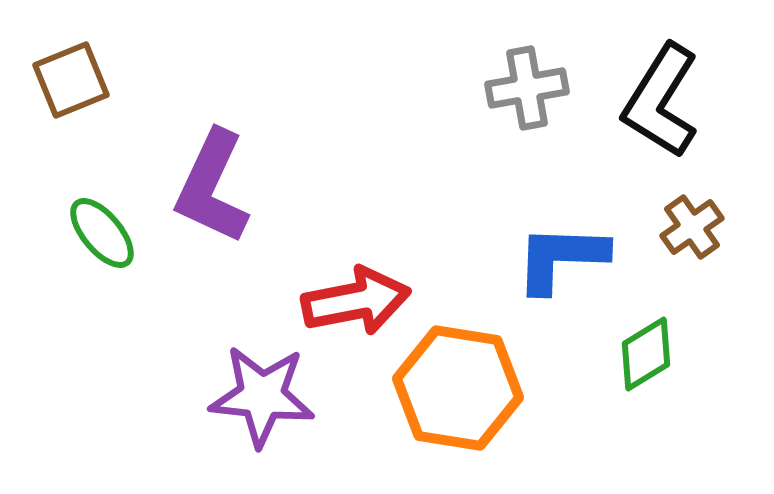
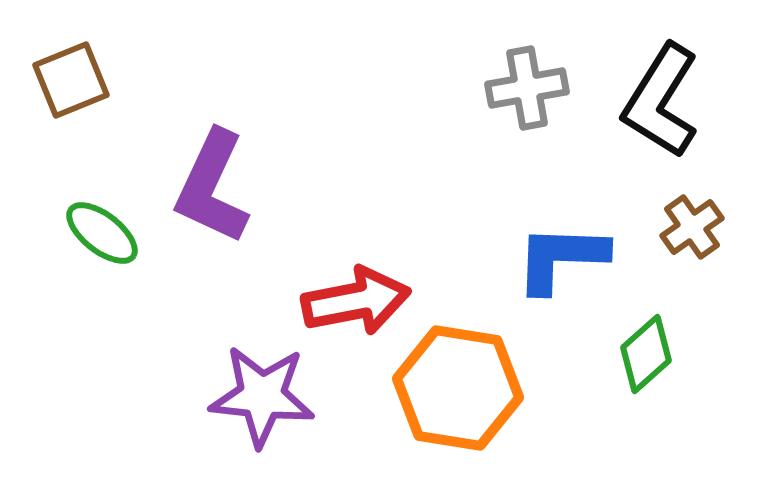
green ellipse: rotated 12 degrees counterclockwise
green diamond: rotated 10 degrees counterclockwise
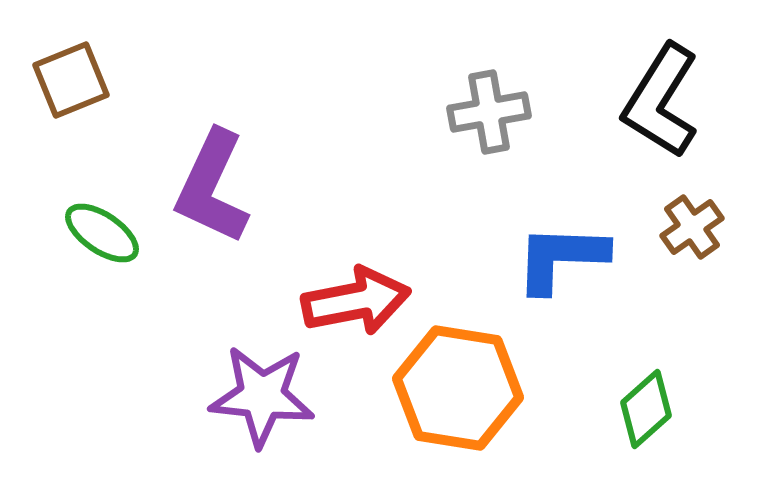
gray cross: moved 38 px left, 24 px down
green ellipse: rotated 4 degrees counterclockwise
green diamond: moved 55 px down
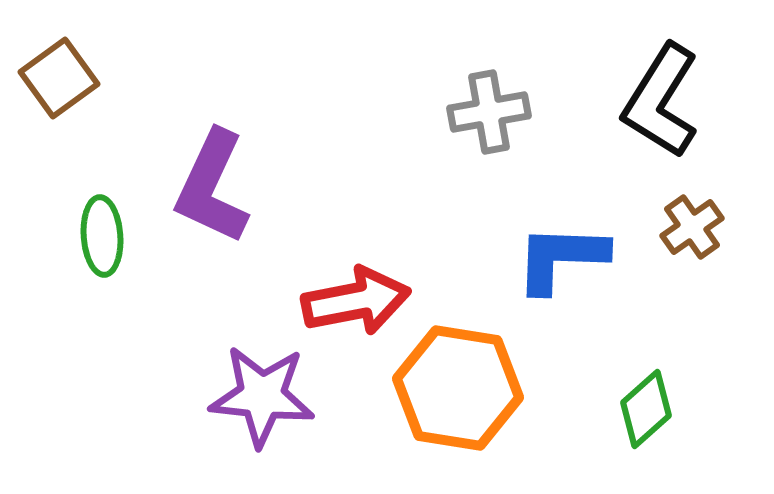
brown square: moved 12 px left, 2 px up; rotated 14 degrees counterclockwise
green ellipse: moved 3 px down; rotated 52 degrees clockwise
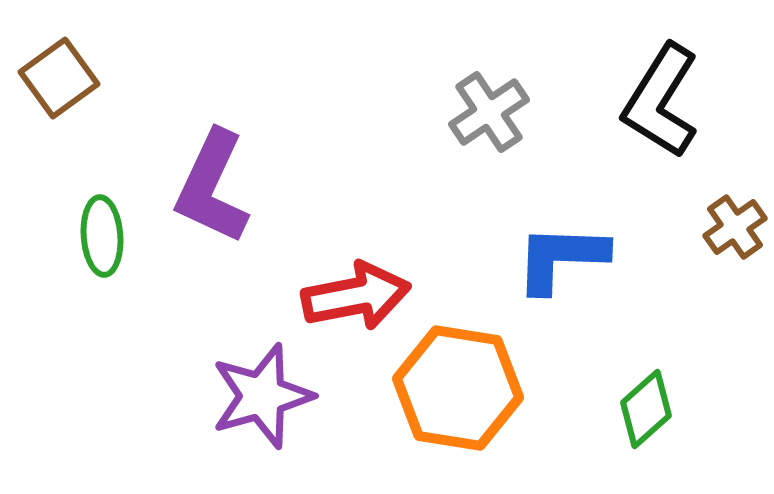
gray cross: rotated 24 degrees counterclockwise
brown cross: moved 43 px right
red arrow: moved 5 px up
purple star: rotated 22 degrees counterclockwise
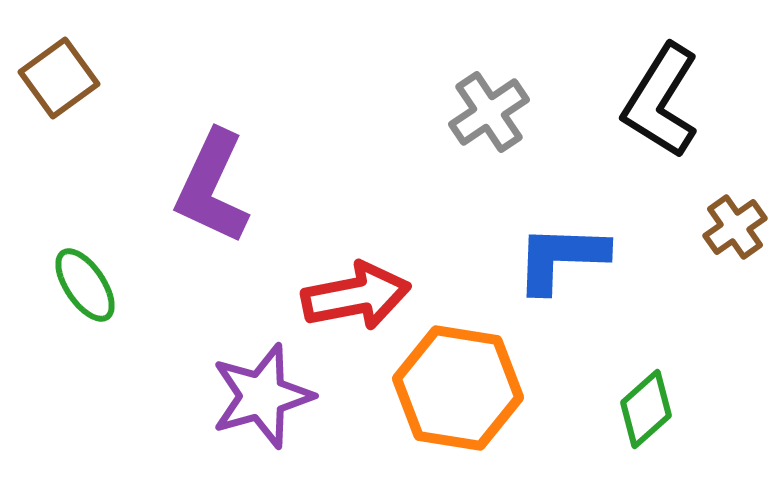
green ellipse: moved 17 px left, 49 px down; rotated 30 degrees counterclockwise
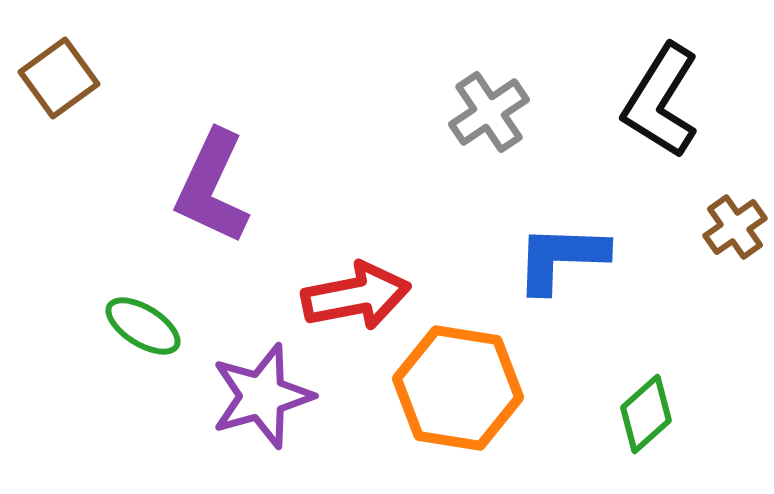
green ellipse: moved 58 px right, 41 px down; rotated 24 degrees counterclockwise
green diamond: moved 5 px down
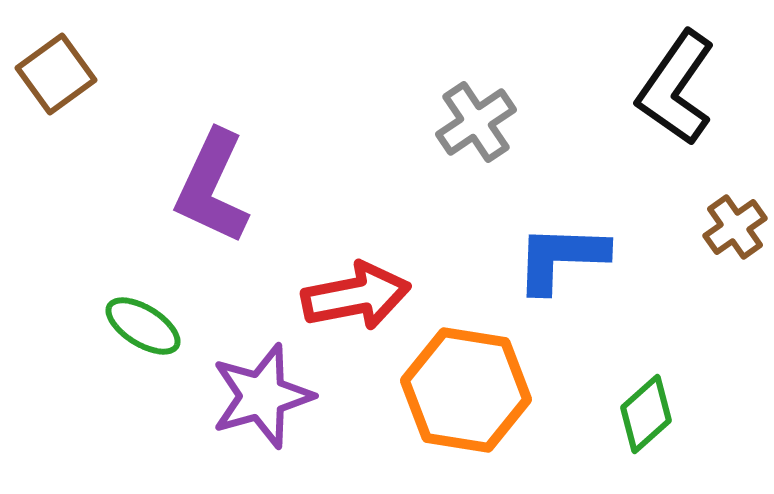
brown square: moved 3 px left, 4 px up
black L-shape: moved 15 px right, 13 px up; rotated 3 degrees clockwise
gray cross: moved 13 px left, 10 px down
orange hexagon: moved 8 px right, 2 px down
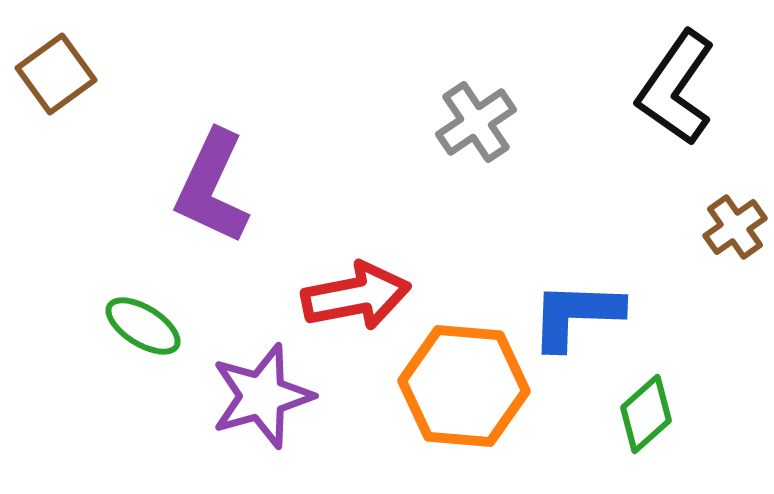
blue L-shape: moved 15 px right, 57 px down
orange hexagon: moved 2 px left, 4 px up; rotated 4 degrees counterclockwise
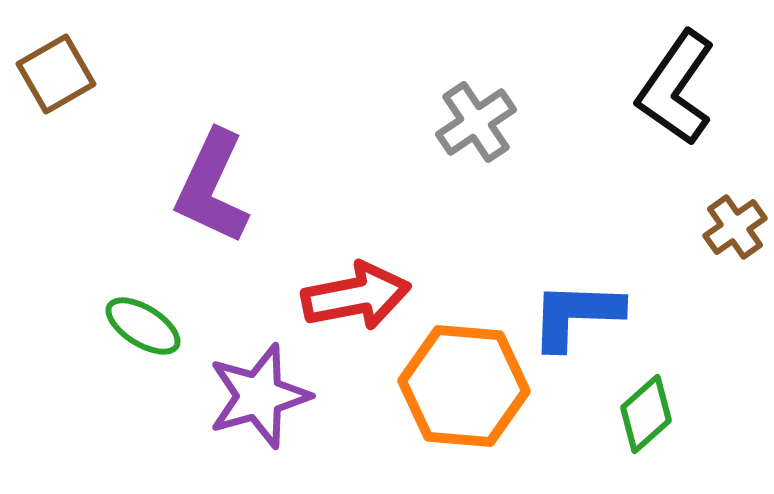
brown square: rotated 6 degrees clockwise
purple star: moved 3 px left
